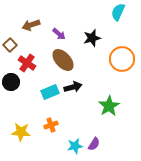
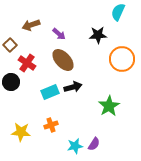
black star: moved 6 px right, 3 px up; rotated 12 degrees clockwise
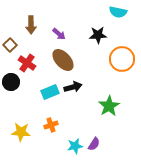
cyan semicircle: rotated 102 degrees counterclockwise
brown arrow: rotated 72 degrees counterclockwise
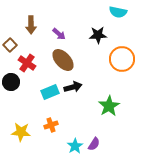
cyan star: rotated 21 degrees counterclockwise
